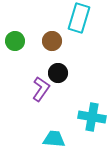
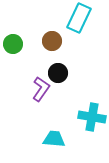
cyan rectangle: rotated 8 degrees clockwise
green circle: moved 2 px left, 3 px down
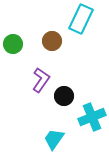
cyan rectangle: moved 2 px right, 1 px down
black circle: moved 6 px right, 23 px down
purple L-shape: moved 9 px up
cyan cross: rotated 32 degrees counterclockwise
cyan trapezoid: rotated 60 degrees counterclockwise
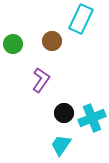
black circle: moved 17 px down
cyan cross: moved 1 px down
cyan trapezoid: moved 7 px right, 6 px down
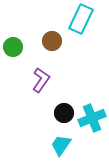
green circle: moved 3 px down
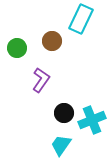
green circle: moved 4 px right, 1 px down
cyan cross: moved 2 px down
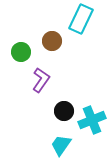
green circle: moved 4 px right, 4 px down
black circle: moved 2 px up
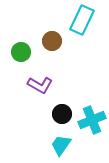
cyan rectangle: moved 1 px right, 1 px down
purple L-shape: moved 1 px left, 5 px down; rotated 85 degrees clockwise
black circle: moved 2 px left, 3 px down
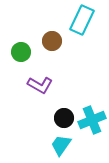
black circle: moved 2 px right, 4 px down
